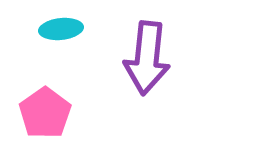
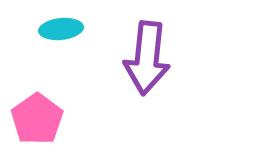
pink pentagon: moved 8 px left, 6 px down
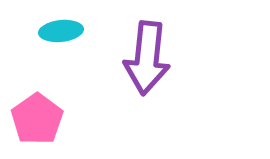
cyan ellipse: moved 2 px down
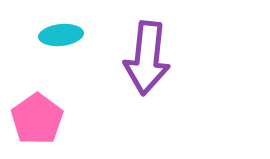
cyan ellipse: moved 4 px down
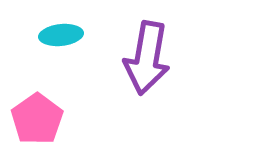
purple arrow: rotated 4 degrees clockwise
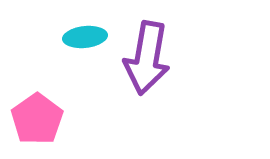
cyan ellipse: moved 24 px right, 2 px down
